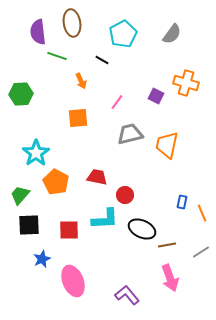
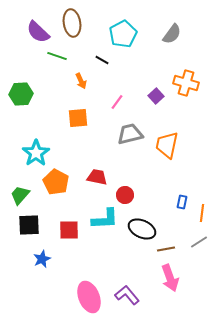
purple semicircle: rotated 40 degrees counterclockwise
purple square: rotated 21 degrees clockwise
orange line: rotated 30 degrees clockwise
brown line: moved 1 px left, 4 px down
gray line: moved 2 px left, 10 px up
pink ellipse: moved 16 px right, 16 px down
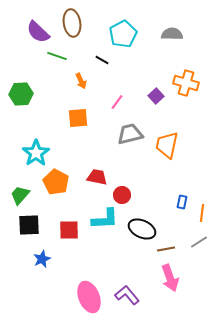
gray semicircle: rotated 125 degrees counterclockwise
red circle: moved 3 px left
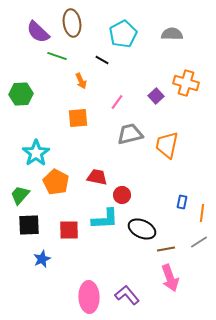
pink ellipse: rotated 20 degrees clockwise
